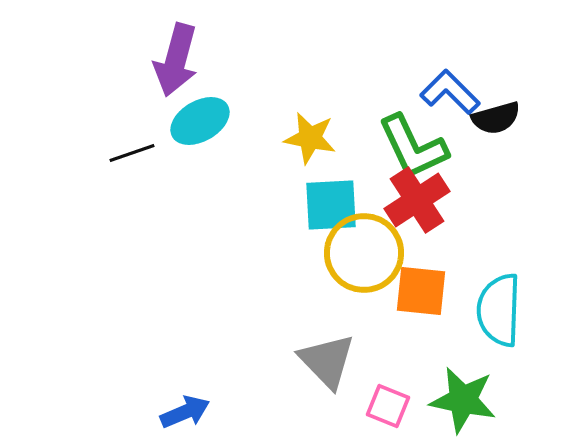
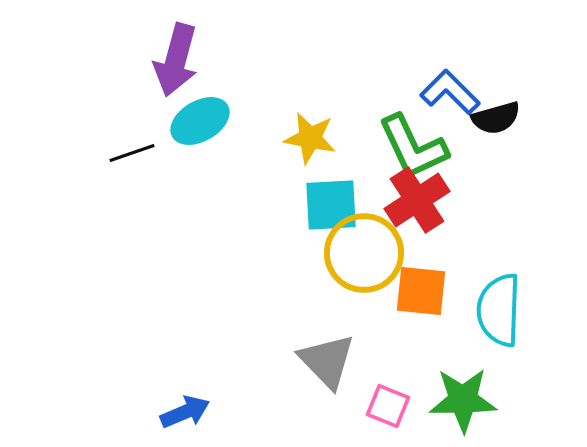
green star: rotated 12 degrees counterclockwise
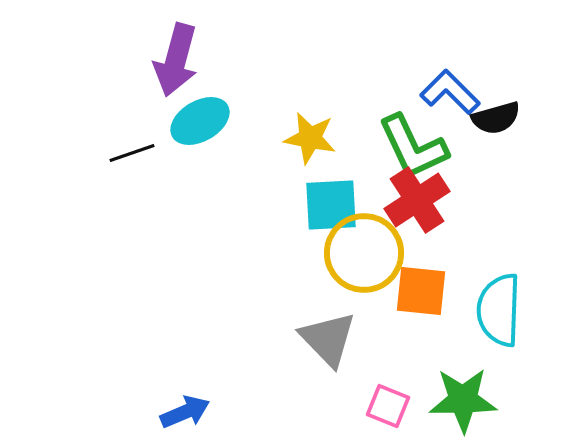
gray triangle: moved 1 px right, 22 px up
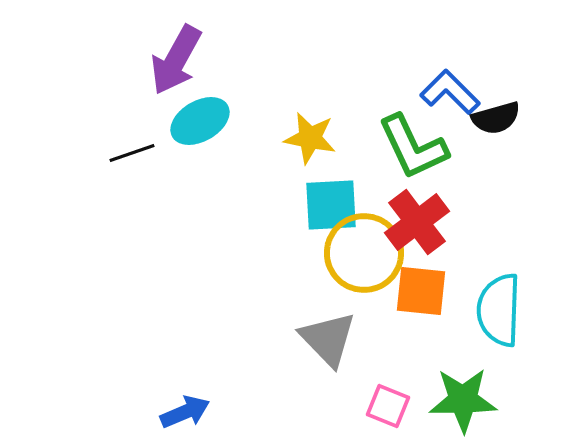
purple arrow: rotated 14 degrees clockwise
red cross: moved 22 px down; rotated 4 degrees counterclockwise
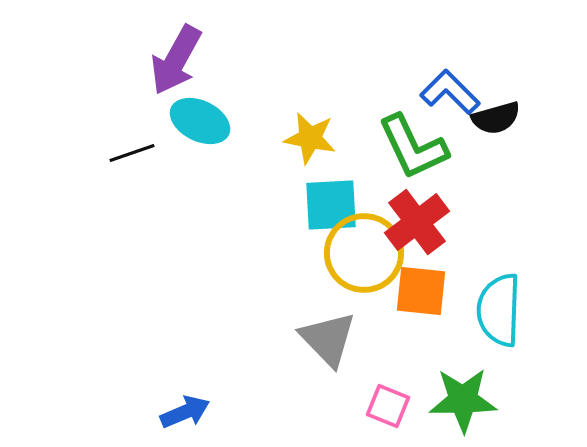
cyan ellipse: rotated 56 degrees clockwise
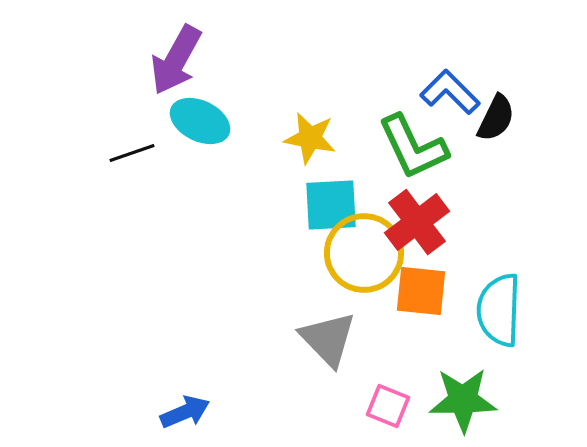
black semicircle: rotated 48 degrees counterclockwise
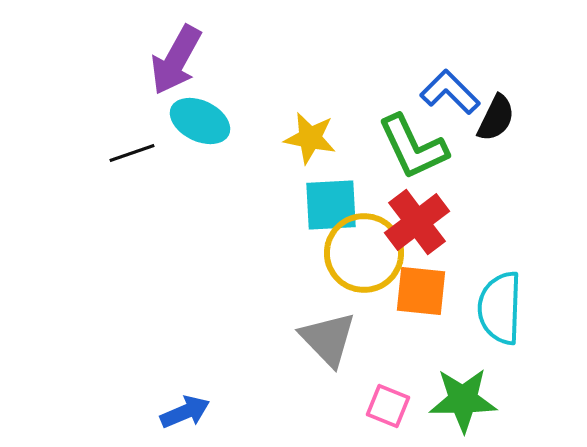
cyan semicircle: moved 1 px right, 2 px up
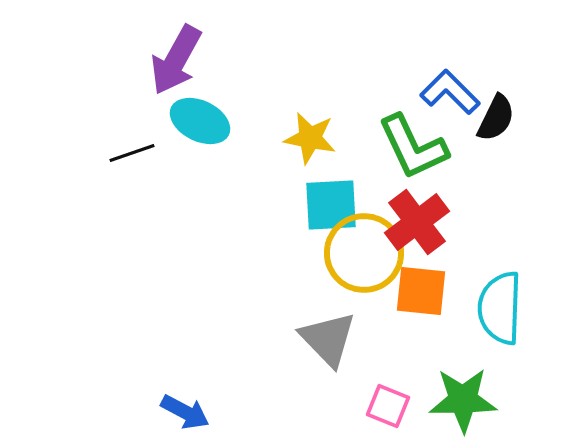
blue arrow: rotated 51 degrees clockwise
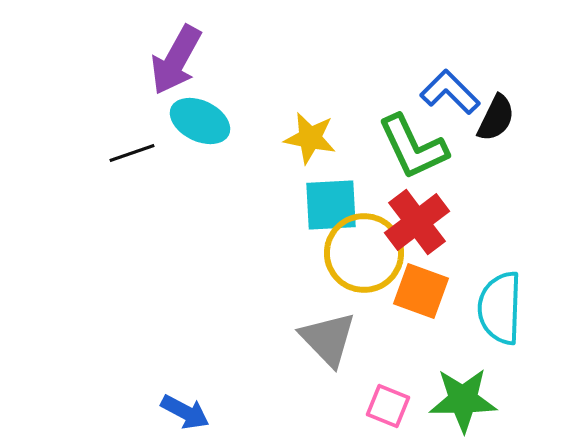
orange square: rotated 14 degrees clockwise
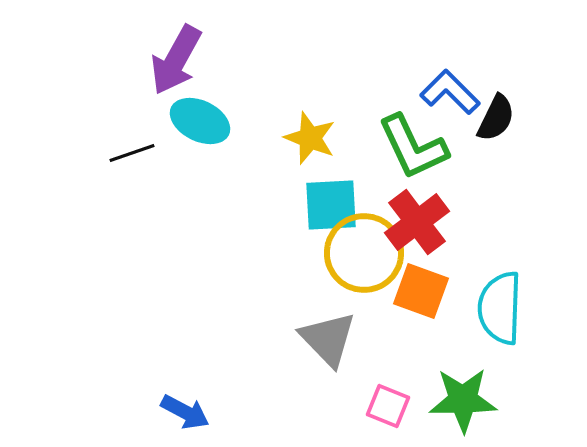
yellow star: rotated 10 degrees clockwise
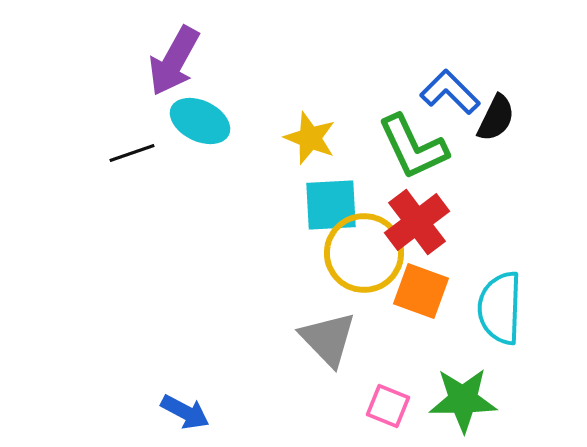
purple arrow: moved 2 px left, 1 px down
